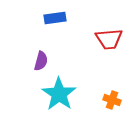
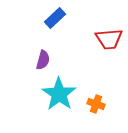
blue rectangle: rotated 35 degrees counterclockwise
purple semicircle: moved 2 px right, 1 px up
orange cross: moved 16 px left, 4 px down
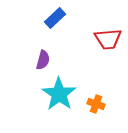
red trapezoid: moved 1 px left
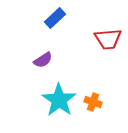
purple semicircle: rotated 42 degrees clockwise
cyan star: moved 6 px down
orange cross: moved 3 px left, 2 px up
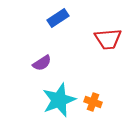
blue rectangle: moved 3 px right; rotated 10 degrees clockwise
purple semicircle: moved 1 px left, 3 px down
cyan star: rotated 16 degrees clockwise
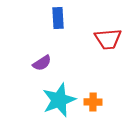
blue rectangle: rotated 60 degrees counterclockwise
orange cross: rotated 18 degrees counterclockwise
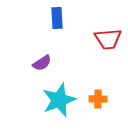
blue rectangle: moved 1 px left
orange cross: moved 5 px right, 3 px up
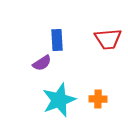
blue rectangle: moved 22 px down
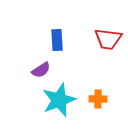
red trapezoid: rotated 12 degrees clockwise
purple semicircle: moved 1 px left, 7 px down
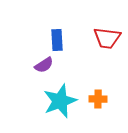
red trapezoid: moved 1 px left, 1 px up
purple semicircle: moved 3 px right, 5 px up
cyan star: moved 1 px right, 1 px down
